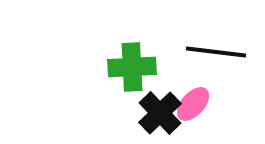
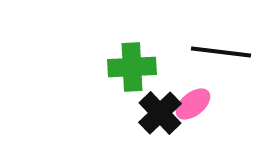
black line: moved 5 px right
pink ellipse: rotated 9 degrees clockwise
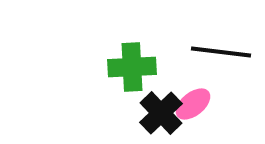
black cross: moved 1 px right
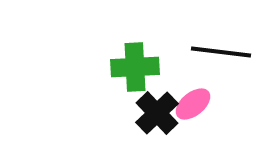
green cross: moved 3 px right
black cross: moved 4 px left
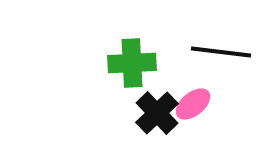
green cross: moved 3 px left, 4 px up
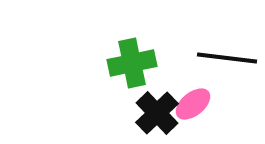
black line: moved 6 px right, 6 px down
green cross: rotated 9 degrees counterclockwise
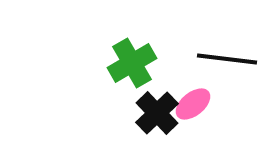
black line: moved 1 px down
green cross: rotated 18 degrees counterclockwise
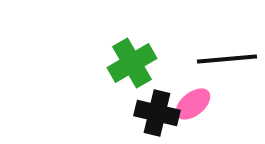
black line: rotated 12 degrees counterclockwise
black cross: rotated 33 degrees counterclockwise
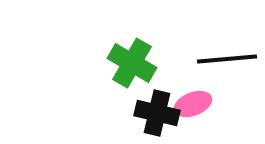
green cross: rotated 30 degrees counterclockwise
pink ellipse: rotated 18 degrees clockwise
